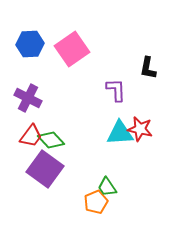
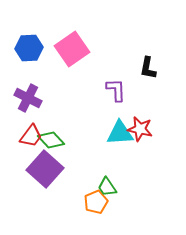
blue hexagon: moved 1 px left, 4 px down
purple square: rotated 6 degrees clockwise
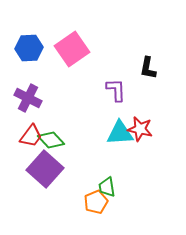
green trapezoid: rotated 25 degrees clockwise
